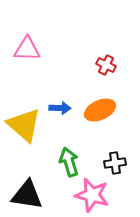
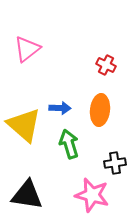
pink triangle: rotated 40 degrees counterclockwise
orange ellipse: rotated 60 degrees counterclockwise
green arrow: moved 18 px up
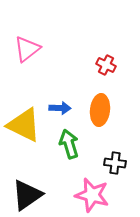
yellow triangle: rotated 15 degrees counterclockwise
black cross: rotated 15 degrees clockwise
black triangle: rotated 44 degrees counterclockwise
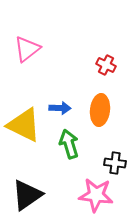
pink star: moved 4 px right; rotated 8 degrees counterclockwise
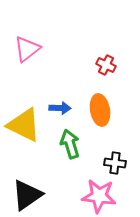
orange ellipse: rotated 16 degrees counterclockwise
green arrow: moved 1 px right
pink star: moved 3 px right, 1 px down
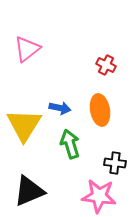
blue arrow: rotated 10 degrees clockwise
yellow triangle: rotated 36 degrees clockwise
black triangle: moved 2 px right, 4 px up; rotated 12 degrees clockwise
